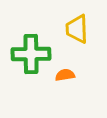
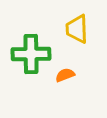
orange semicircle: rotated 12 degrees counterclockwise
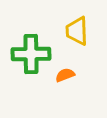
yellow trapezoid: moved 2 px down
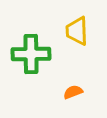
orange semicircle: moved 8 px right, 17 px down
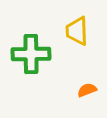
orange semicircle: moved 14 px right, 2 px up
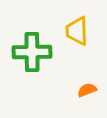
green cross: moved 1 px right, 2 px up
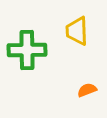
green cross: moved 5 px left, 2 px up
